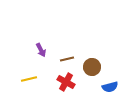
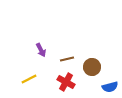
yellow line: rotated 14 degrees counterclockwise
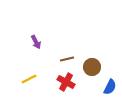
purple arrow: moved 5 px left, 8 px up
blue semicircle: rotated 49 degrees counterclockwise
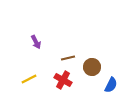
brown line: moved 1 px right, 1 px up
red cross: moved 3 px left, 2 px up
blue semicircle: moved 1 px right, 2 px up
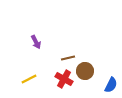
brown circle: moved 7 px left, 4 px down
red cross: moved 1 px right, 1 px up
